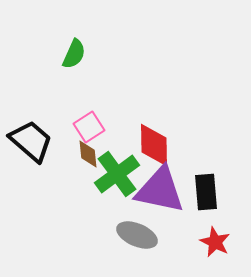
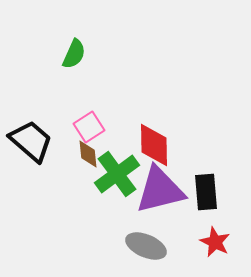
purple triangle: rotated 26 degrees counterclockwise
gray ellipse: moved 9 px right, 11 px down
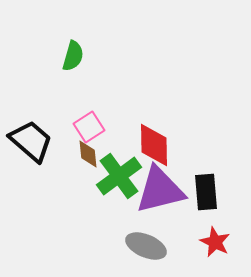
green semicircle: moved 1 px left, 2 px down; rotated 8 degrees counterclockwise
green cross: moved 2 px right, 2 px down
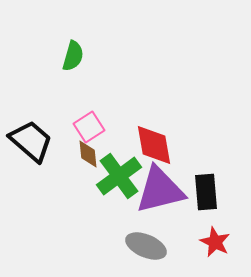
red diamond: rotated 9 degrees counterclockwise
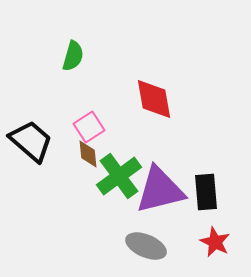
red diamond: moved 46 px up
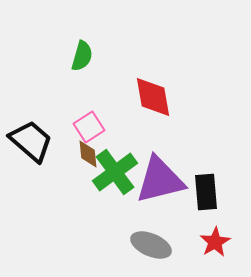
green semicircle: moved 9 px right
red diamond: moved 1 px left, 2 px up
green cross: moved 4 px left, 4 px up
purple triangle: moved 10 px up
red star: rotated 16 degrees clockwise
gray ellipse: moved 5 px right, 1 px up
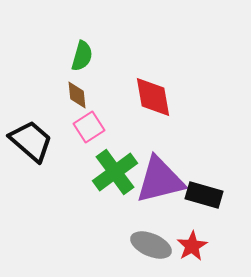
brown diamond: moved 11 px left, 59 px up
black rectangle: moved 2 px left, 3 px down; rotated 69 degrees counterclockwise
red star: moved 23 px left, 4 px down
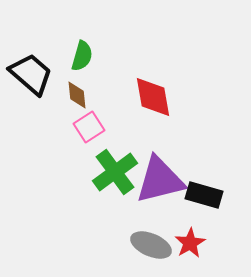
black trapezoid: moved 67 px up
red star: moved 2 px left, 3 px up
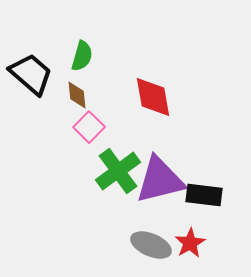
pink square: rotated 12 degrees counterclockwise
green cross: moved 3 px right, 1 px up
black rectangle: rotated 9 degrees counterclockwise
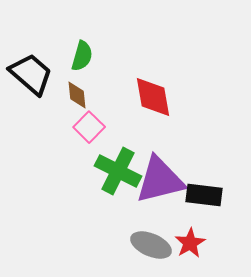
green cross: rotated 27 degrees counterclockwise
